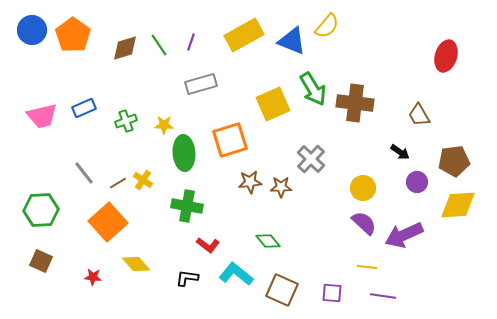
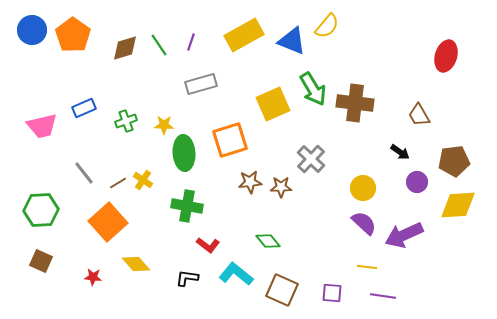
pink trapezoid at (42, 116): moved 10 px down
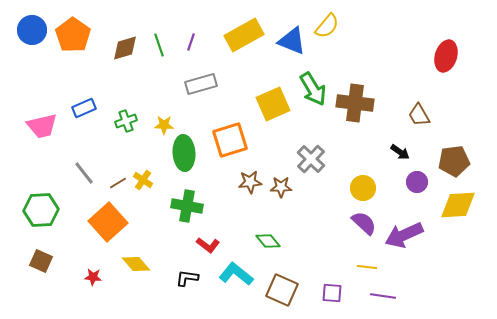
green line at (159, 45): rotated 15 degrees clockwise
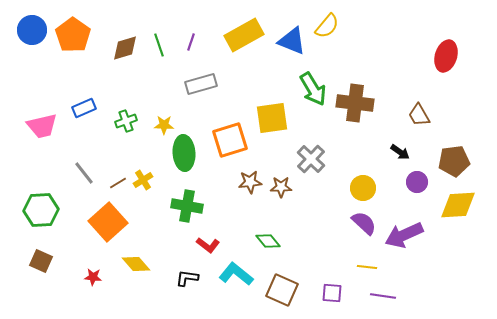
yellow square at (273, 104): moved 1 px left, 14 px down; rotated 16 degrees clockwise
yellow cross at (143, 180): rotated 24 degrees clockwise
